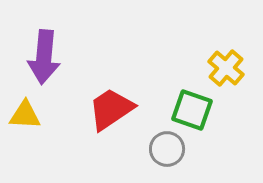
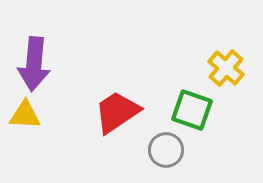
purple arrow: moved 10 px left, 7 px down
red trapezoid: moved 6 px right, 3 px down
gray circle: moved 1 px left, 1 px down
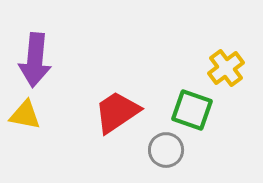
purple arrow: moved 1 px right, 4 px up
yellow cross: rotated 12 degrees clockwise
yellow triangle: rotated 8 degrees clockwise
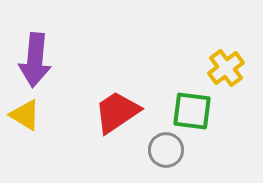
green square: moved 1 px down; rotated 12 degrees counterclockwise
yellow triangle: rotated 20 degrees clockwise
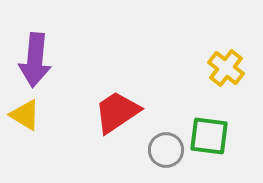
yellow cross: rotated 15 degrees counterclockwise
green square: moved 17 px right, 25 px down
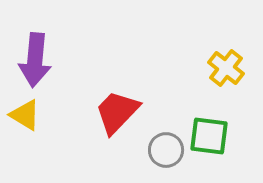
red trapezoid: rotated 12 degrees counterclockwise
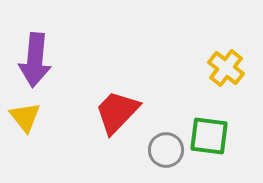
yellow triangle: moved 2 px down; rotated 20 degrees clockwise
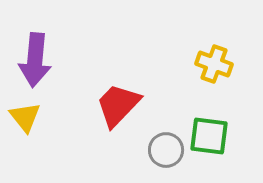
yellow cross: moved 12 px left, 4 px up; rotated 18 degrees counterclockwise
red trapezoid: moved 1 px right, 7 px up
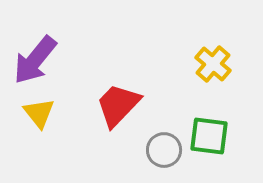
purple arrow: rotated 34 degrees clockwise
yellow cross: moved 1 px left; rotated 21 degrees clockwise
yellow triangle: moved 14 px right, 4 px up
gray circle: moved 2 px left
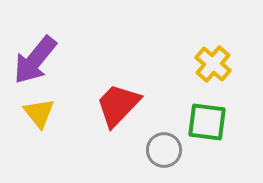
green square: moved 2 px left, 14 px up
